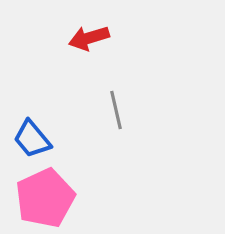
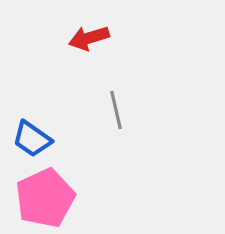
blue trapezoid: rotated 15 degrees counterclockwise
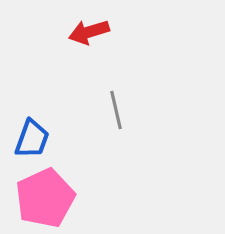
red arrow: moved 6 px up
blue trapezoid: rotated 105 degrees counterclockwise
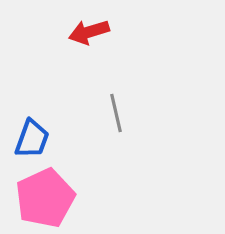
gray line: moved 3 px down
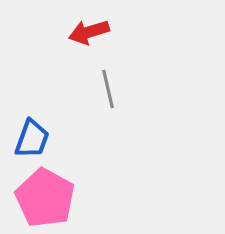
gray line: moved 8 px left, 24 px up
pink pentagon: rotated 18 degrees counterclockwise
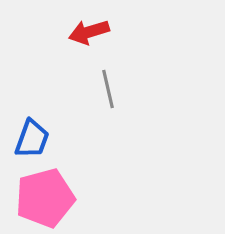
pink pentagon: rotated 28 degrees clockwise
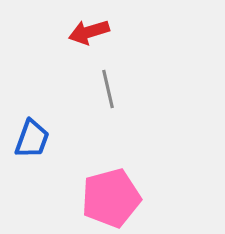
pink pentagon: moved 66 px right
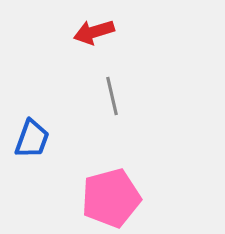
red arrow: moved 5 px right
gray line: moved 4 px right, 7 px down
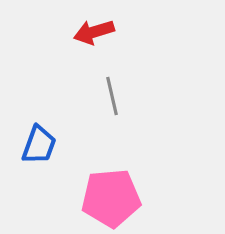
blue trapezoid: moved 7 px right, 6 px down
pink pentagon: rotated 10 degrees clockwise
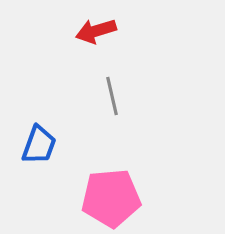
red arrow: moved 2 px right, 1 px up
